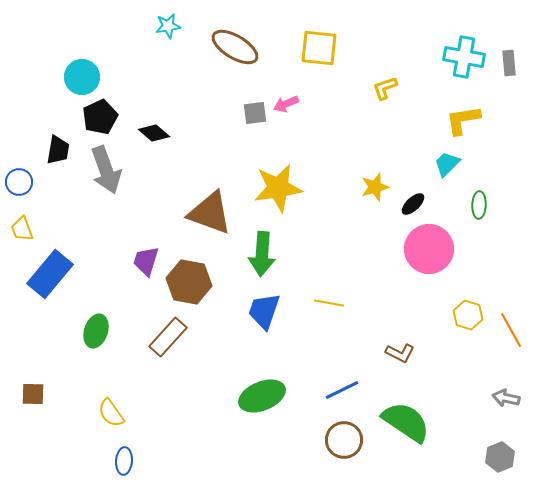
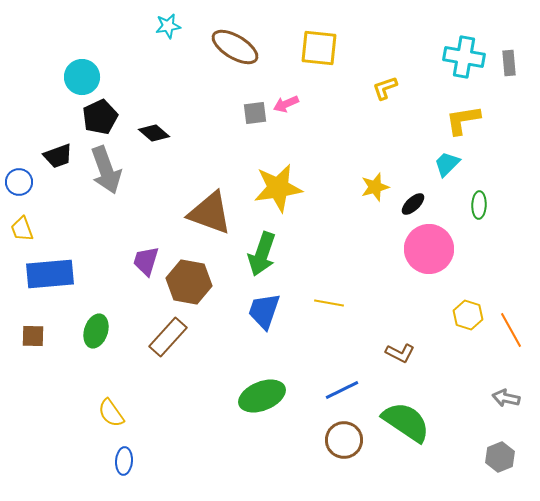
black trapezoid at (58, 150): moved 6 px down; rotated 60 degrees clockwise
green arrow at (262, 254): rotated 15 degrees clockwise
blue rectangle at (50, 274): rotated 45 degrees clockwise
brown square at (33, 394): moved 58 px up
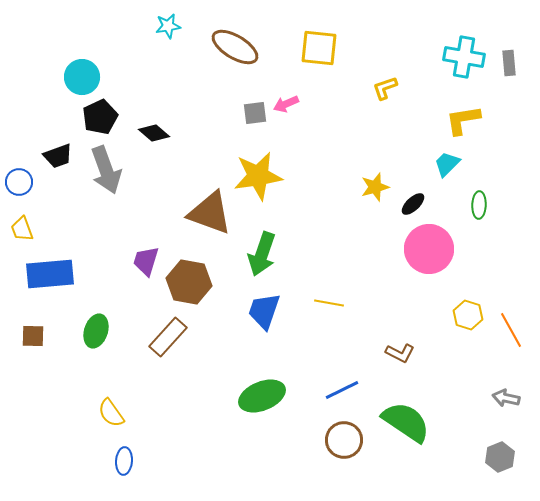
yellow star at (278, 188): moved 20 px left, 12 px up
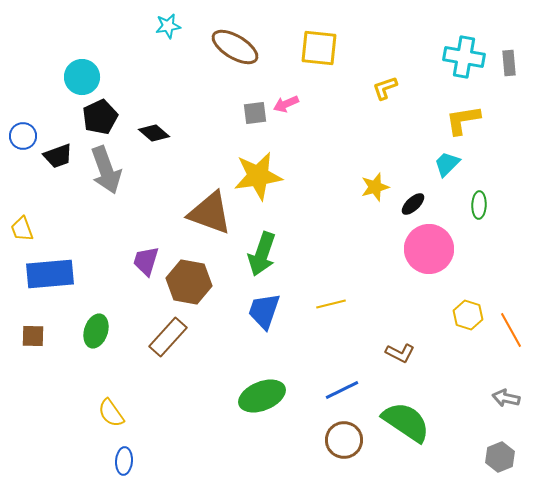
blue circle at (19, 182): moved 4 px right, 46 px up
yellow line at (329, 303): moved 2 px right, 1 px down; rotated 24 degrees counterclockwise
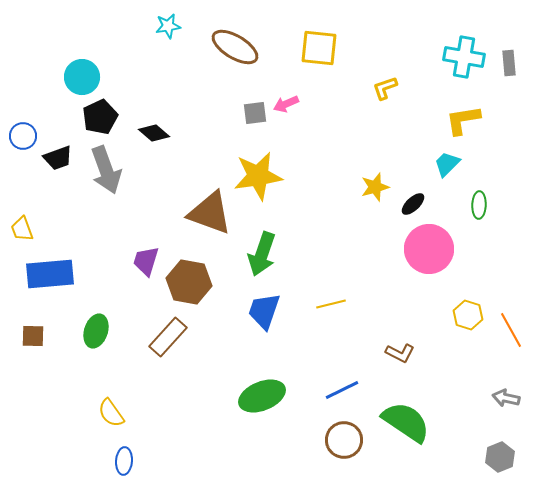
black trapezoid at (58, 156): moved 2 px down
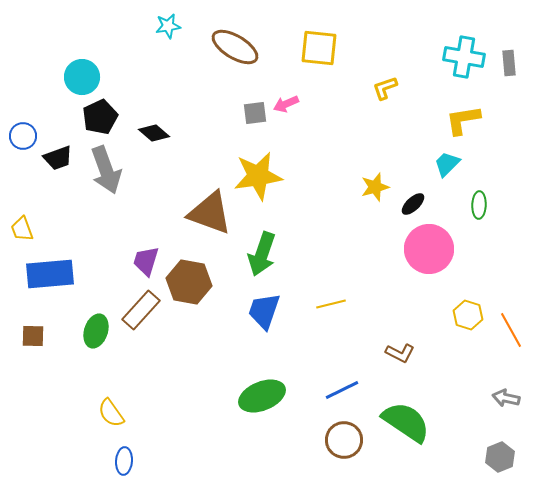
brown rectangle at (168, 337): moved 27 px left, 27 px up
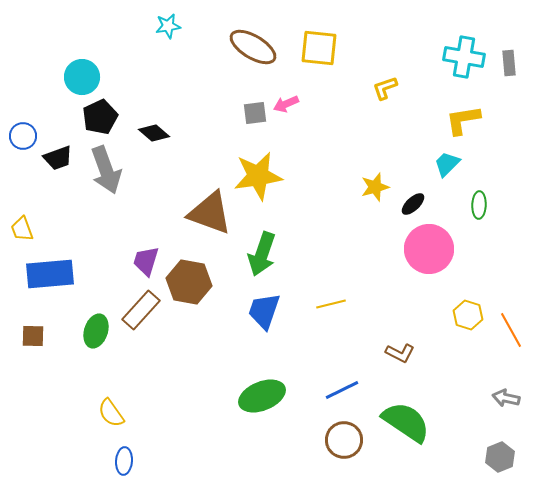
brown ellipse at (235, 47): moved 18 px right
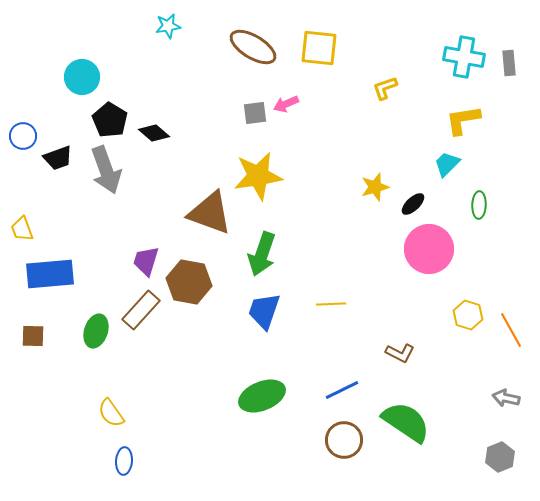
black pentagon at (100, 117): moved 10 px right, 3 px down; rotated 16 degrees counterclockwise
yellow line at (331, 304): rotated 12 degrees clockwise
